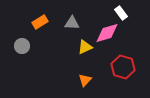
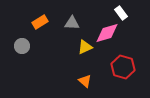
orange triangle: moved 1 px down; rotated 32 degrees counterclockwise
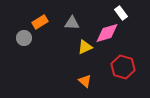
gray circle: moved 2 px right, 8 px up
